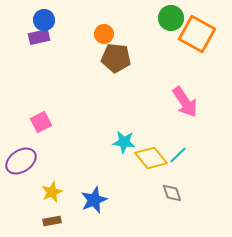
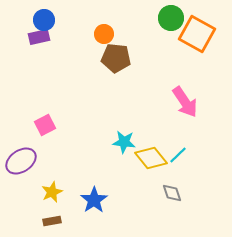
pink square: moved 4 px right, 3 px down
blue star: rotated 12 degrees counterclockwise
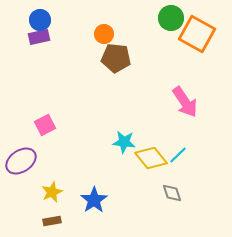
blue circle: moved 4 px left
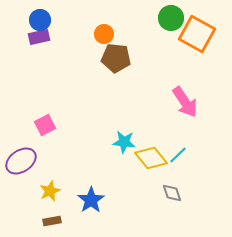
yellow star: moved 2 px left, 1 px up
blue star: moved 3 px left
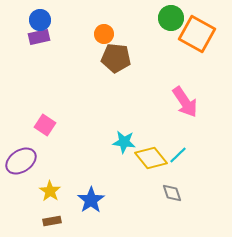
pink square: rotated 30 degrees counterclockwise
yellow star: rotated 15 degrees counterclockwise
